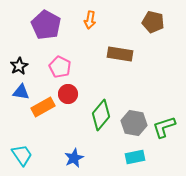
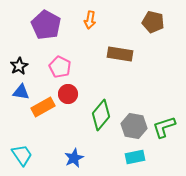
gray hexagon: moved 3 px down
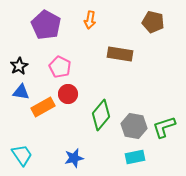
blue star: rotated 12 degrees clockwise
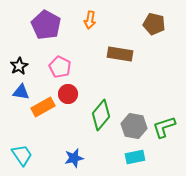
brown pentagon: moved 1 px right, 2 px down
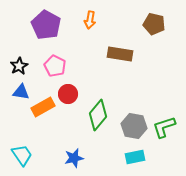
pink pentagon: moved 5 px left, 1 px up
green diamond: moved 3 px left
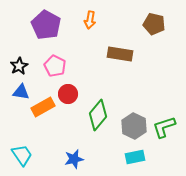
gray hexagon: rotated 15 degrees clockwise
blue star: moved 1 px down
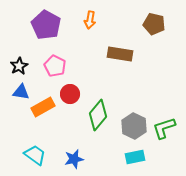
red circle: moved 2 px right
green L-shape: moved 1 px down
cyan trapezoid: moved 13 px right; rotated 20 degrees counterclockwise
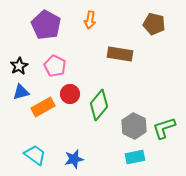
blue triangle: rotated 24 degrees counterclockwise
green diamond: moved 1 px right, 10 px up
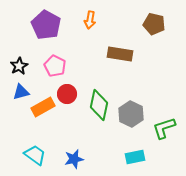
red circle: moved 3 px left
green diamond: rotated 28 degrees counterclockwise
gray hexagon: moved 3 px left, 12 px up
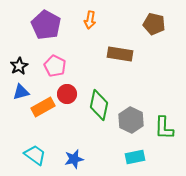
gray hexagon: moved 6 px down
green L-shape: rotated 70 degrees counterclockwise
